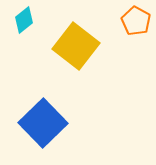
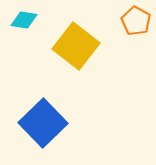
cyan diamond: rotated 48 degrees clockwise
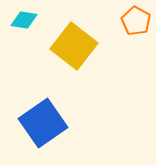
yellow square: moved 2 px left
blue square: rotated 9 degrees clockwise
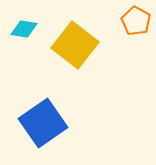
cyan diamond: moved 9 px down
yellow square: moved 1 px right, 1 px up
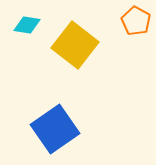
cyan diamond: moved 3 px right, 4 px up
blue square: moved 12 px right, 6 px down
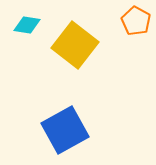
blue square: moved 10 px right, 1 px down; rotated 6 degrees clockwise
